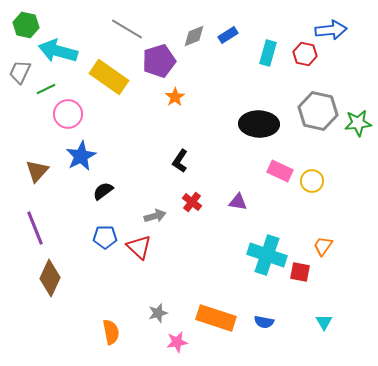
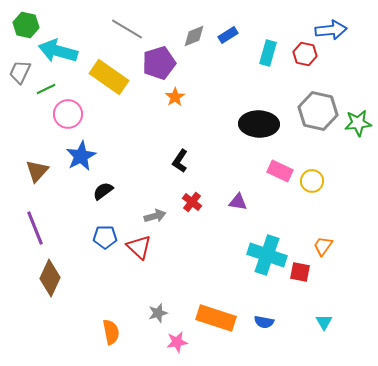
purple pentagon: moved 2 px down
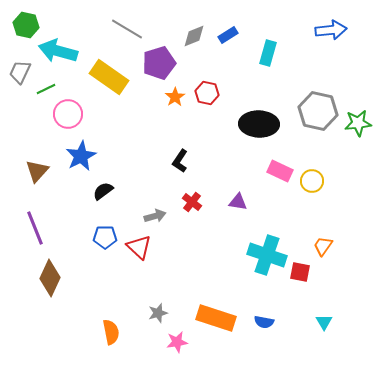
red hexagon: moved 98 px left, 39 px down
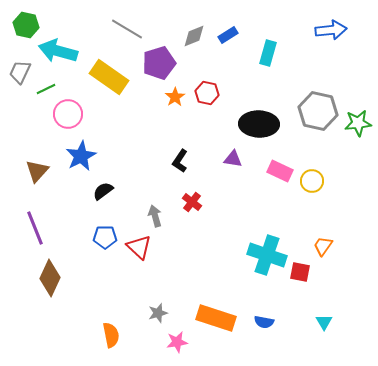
purple triangle: moved 5 px left, 43 px up
gray arrow: rotated 90 degrees counterclockwise
orange semicircle: moved 3 px down
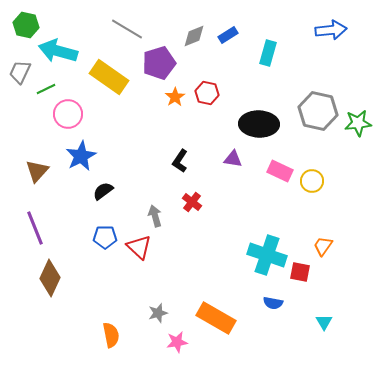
orange rectangle: rotated 12 degrees clockwise
blue semicircle: moved 9 px right, 19 px up
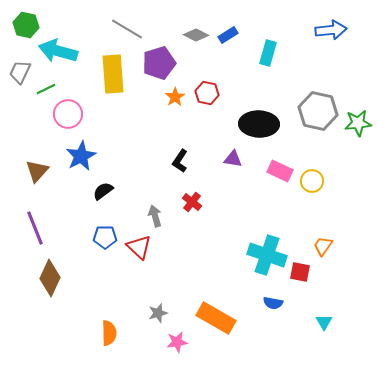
gray diamond: moved 2 px right, 1 px up; rotated 50 degrees clockwise
yellow rectangle: moved 4 px right, 3 px up; rotated 51 degrees clockwise
orange semicircle: moved 2 px left, 2 px up; rotated 10 degrees clockwise
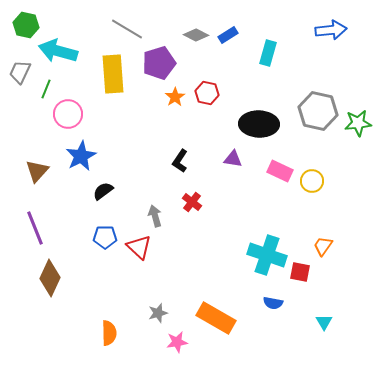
green line: rotated 42 degrees counterclockwise
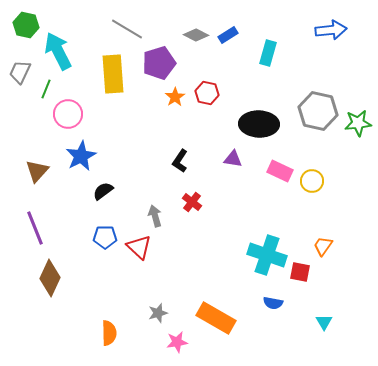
cyan arrow: rotated 48 degrees clockwise
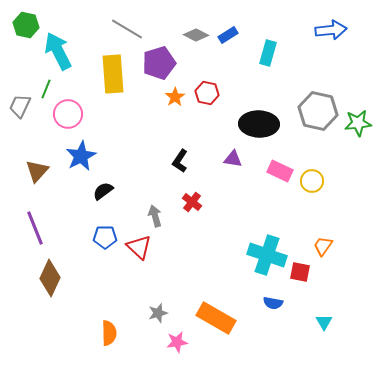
gray trapezoid: moved 34 px down
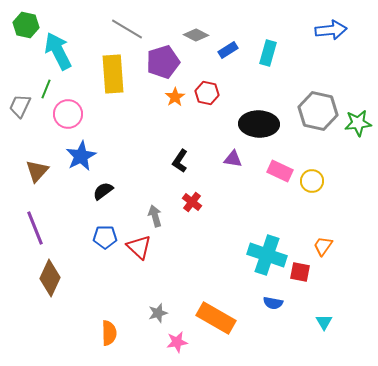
blue rectangle: moved 15 px down
purple pentagon: moved 4 px right, 1 px up
